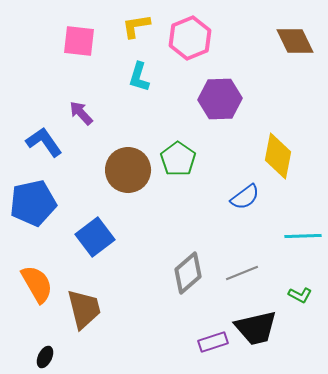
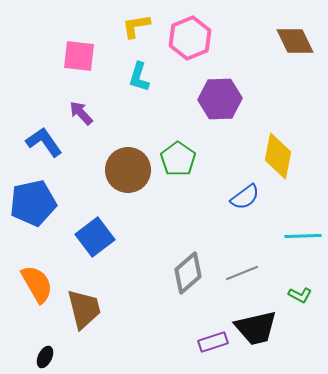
pink square: moved 15 px down
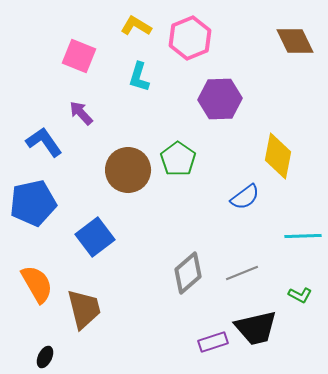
yellow L-shape: rotated 40 degrees clockwise
pink square: rotated 16 degrees clockwise
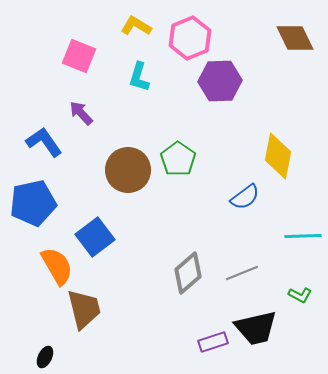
brown diamond: moved 3 px up
purple hexagon: moved 18 px up
orange semicircle: moved 20 px right, 18 px up
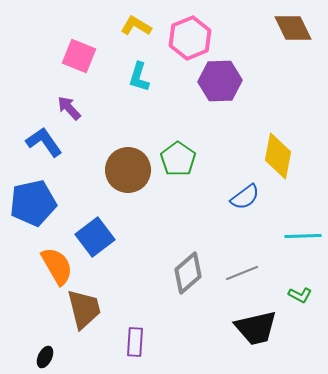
brown diamond: moved 2 px left, 10 px up
purple arrow: moved 12 px left, 5 px up
purple rectangle: moved 78 px left; rotated 68 degrees counterclockwise
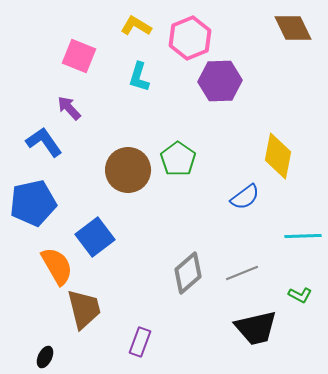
purple rectangle: moved 5 px right; rotated 16 degrees clockwise
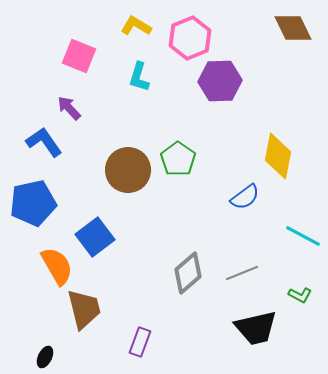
cyan line: rotated 30 degrees clockwise
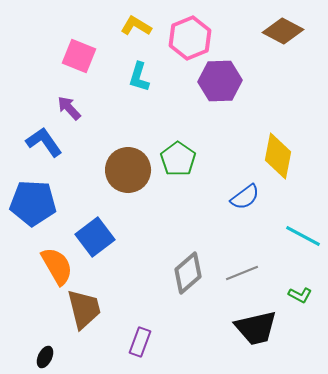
brown diamond: moved 10 px left, 3 px down; rotated 36 degrees counterclockwise
blue pentagon: rotated 15 degrees clockwise
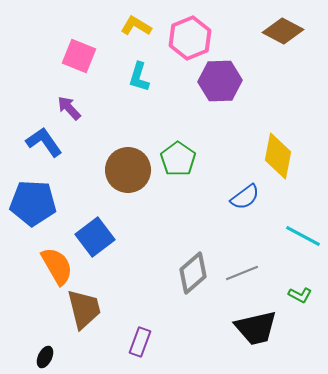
gray diamond: moved 5 px right
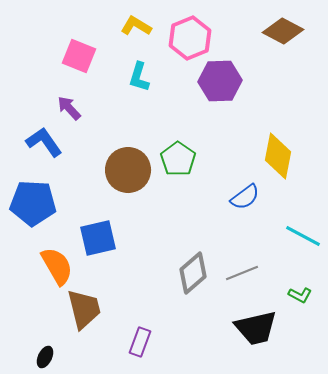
blue square: moved 3 px right, 1 px down; rotated 24 degrees clockwise
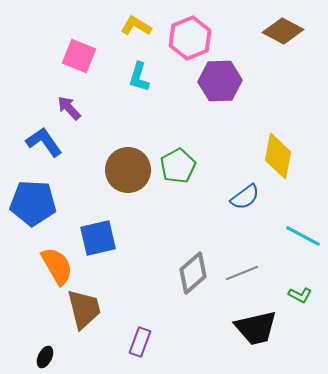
green pentagon: moved 7 px down; rotated 8 degrees clockwise
